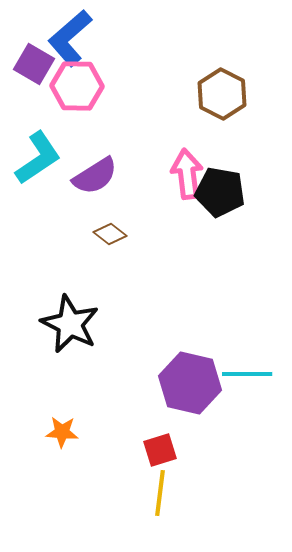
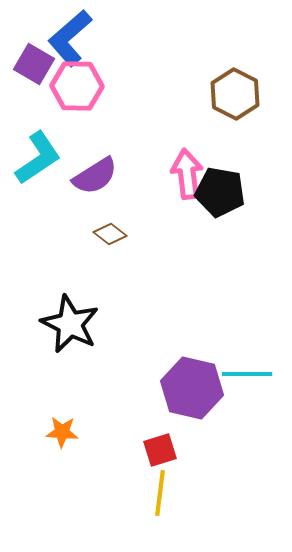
brown hexagon: moved 13 px right
purple hexagon: moved 2 px right, 5 px down
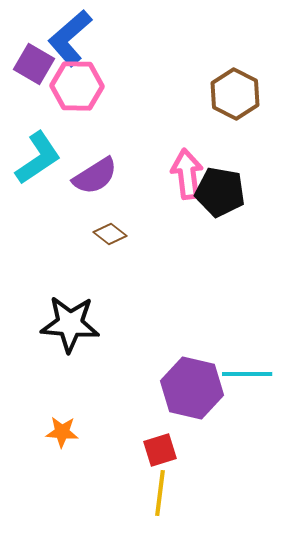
black star: rotated 22 degrees counterclockwise
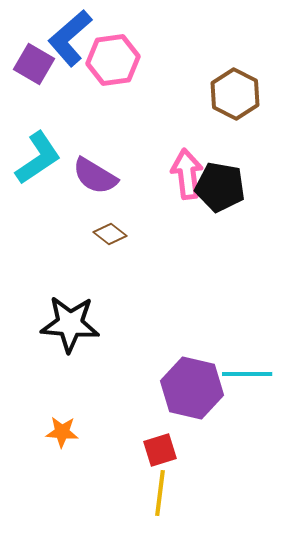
pink hexagon: moved 36 px right, 26 px up; rotated 9 degrees counterclockwise
purple semicircle: rotated 63 degrees clockwise
black pentagon: moved 5 px up
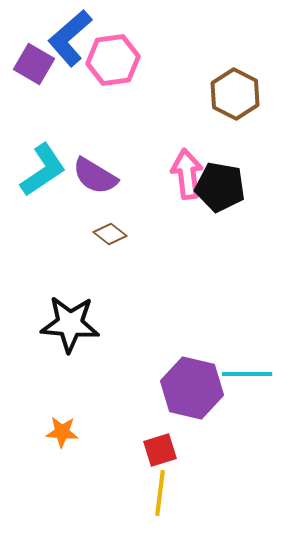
cyan L-shape: moved 5 px right, 12 px down
